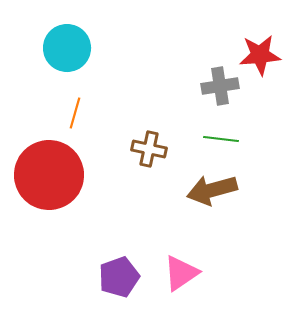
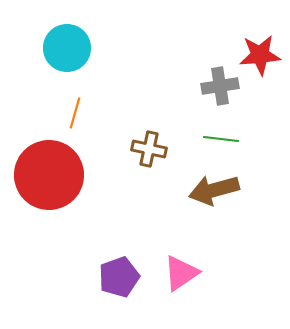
brown arrow: moved 2 px right
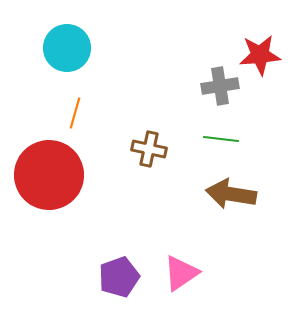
brown arrow: moved 17 px right, 4 px down; rotated 24 degrees clockwise
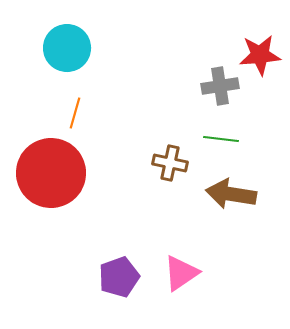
brown cross: moved 21 px right, 14 px down
red circle: moved 2 px right, 2 px up
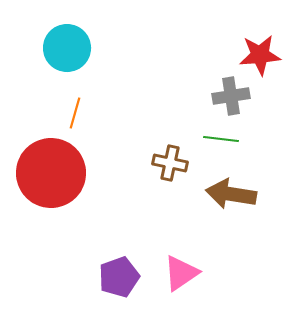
gray cross: moved 11 px right, 10 px down
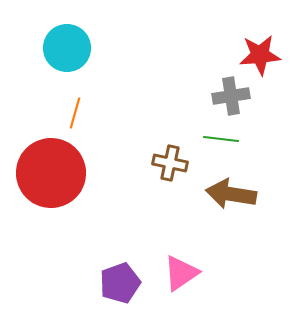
purple pentagon: moved 1 px right, 6 px down
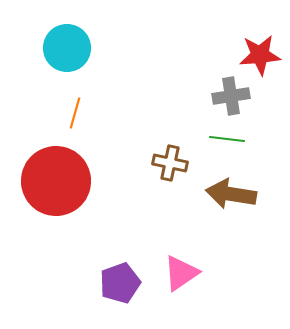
green line: moved 6 px right
red circle: moved 5 px right, 8 px down
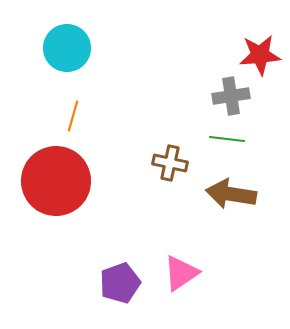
orange line: moved 2 px left, 3 px down
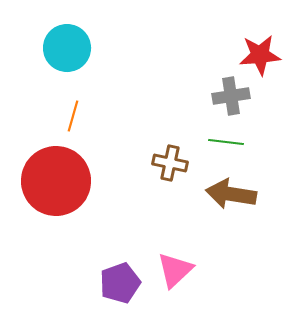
green line: moved 1 px left, 3 px down
pink triangle: moved 6 px left, 3 px up; rotated 9 degrees counterclockwise
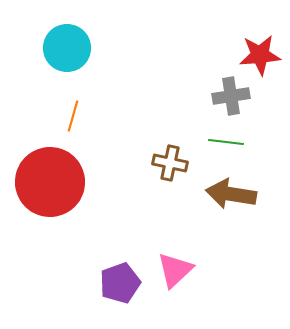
red circle: moved 6 px left, 1 px down
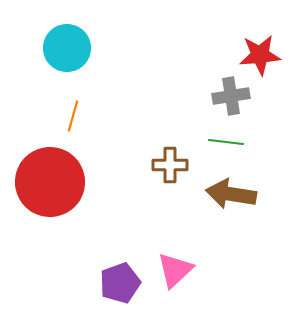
brown cross: moved 2 px down; rotated 12 degrees counterclockwise
